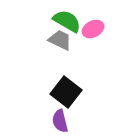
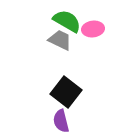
pink ellipse: rotated 20 degrees clockwise
purple semicircle: moved 1 px right
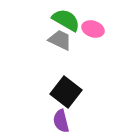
green semicircle: moved 1 px left, 1 px up
pink ellipse: rotated 25 degrees clockwise
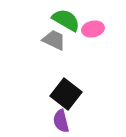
pink ellipse: rotated 30 degrees counterclockwise
gray trapezoid: moved 6 px left
black square: moved 2 px down
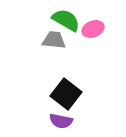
pink ellipse: rotated 10 degrees counterclockwise
gray trapezoid: rotated 20 degrees counterclockwise
purple semicircle: rotated 65 degrees counterclockwise
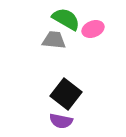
green semicircle: moved 1 px up
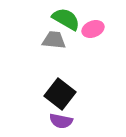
black square: moved 6 px left
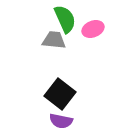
green semicircle: moved 1 px left; rotated 36 degrees clockwise
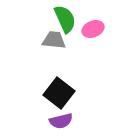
black square: moved 1 px left, 1 px up
purple semicircle: rotated 25 degrees counterclockwise
